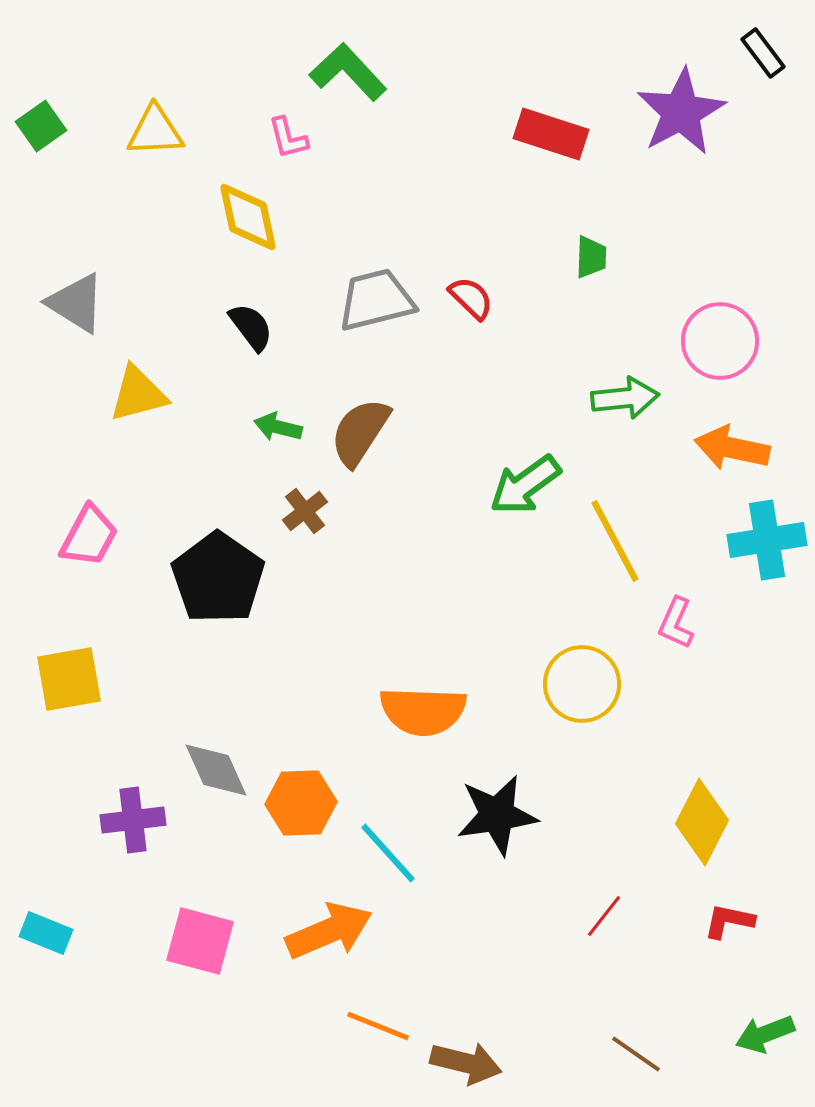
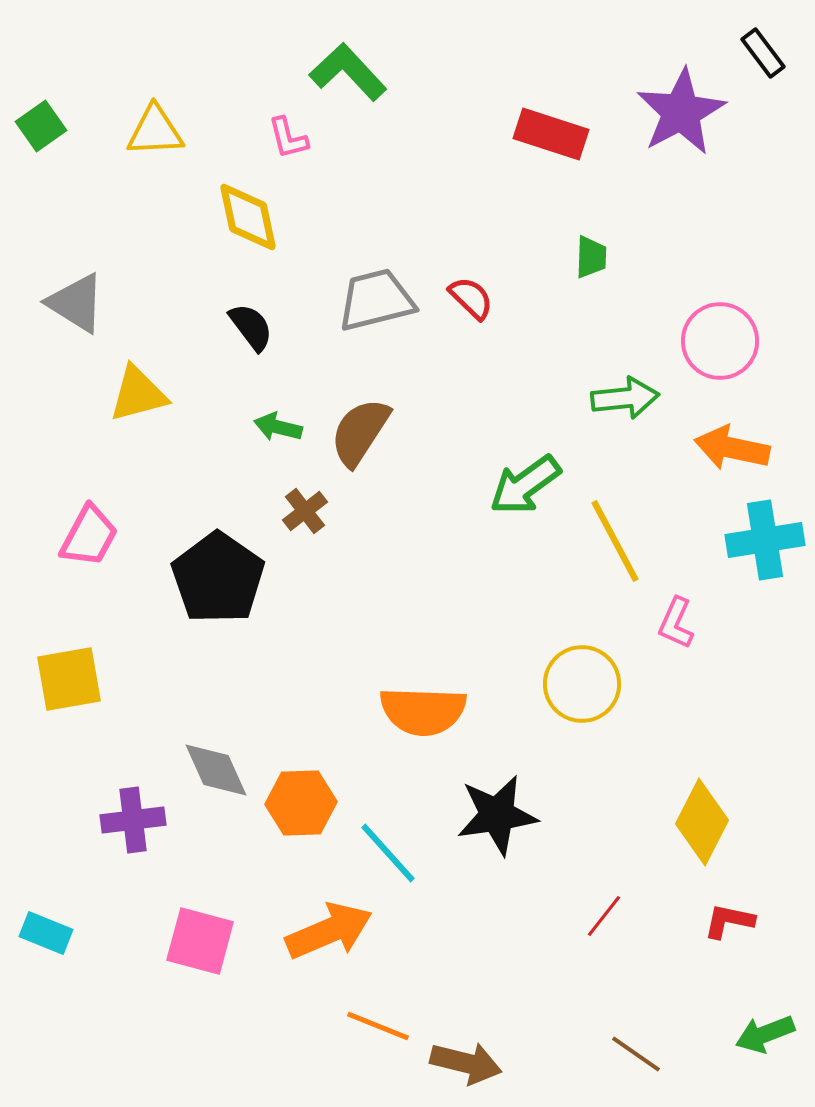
cyan cross at (767, 540): moved 2 px left
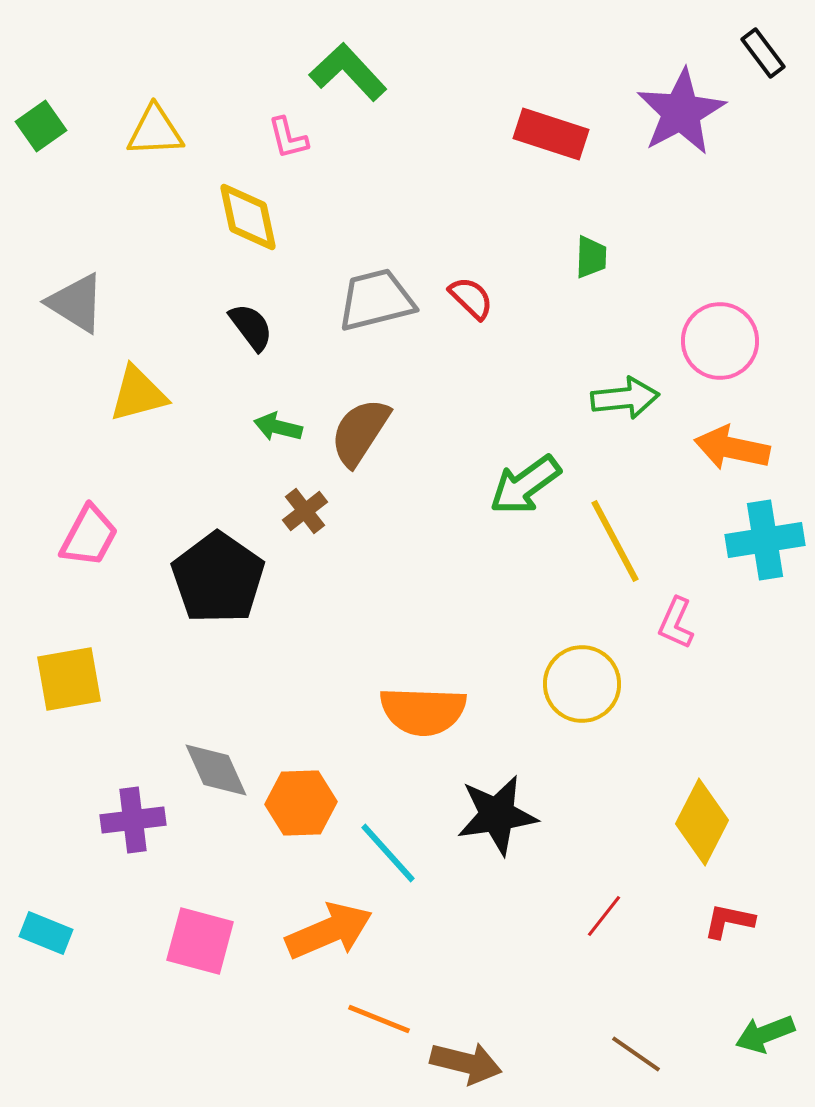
orange line at (378, 1026): moved 1 px right, 7 px up
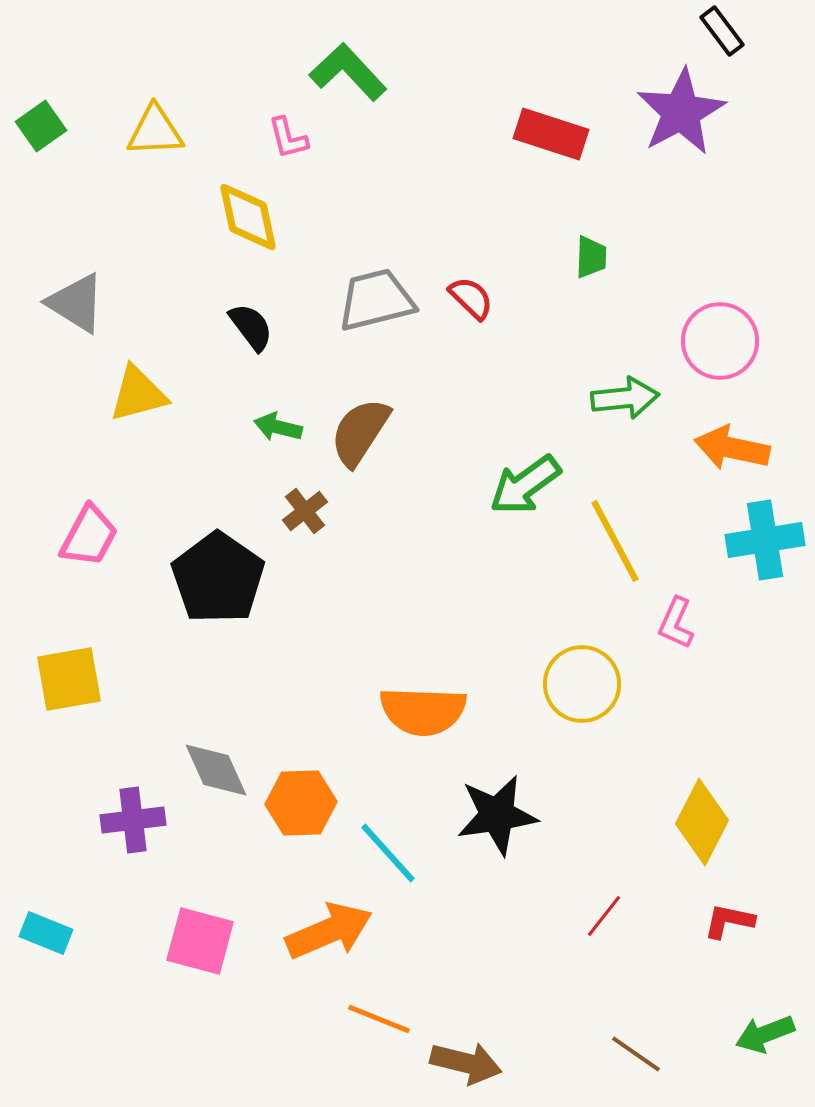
black rectangle at (763, 53): moved 41 px left, 22 px up
